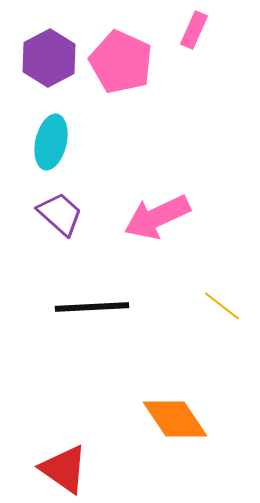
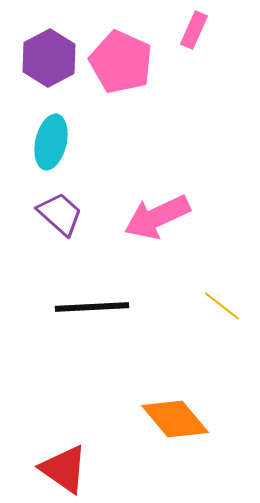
orange diamond: rotated 6 degrees counterclockwise
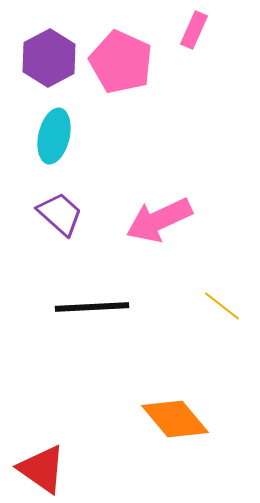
cyan ellipse: moved 3 px right, 6 px up
pink arrow: moved 2 px right, 3 px down
red triangle: moved 22 px left
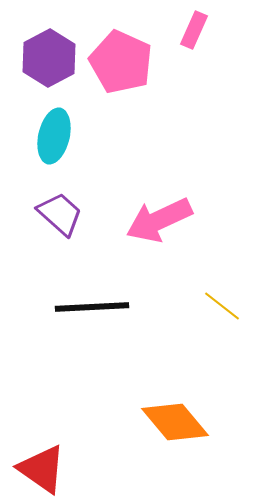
orange diamond: moved 3 px down
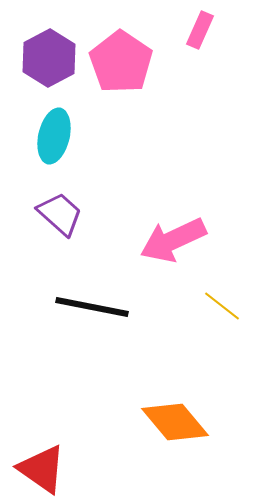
pink rectangle: moved 6 px right
pink pentagon: rotated 10 degrees clockwise
pink arrow: moved 14 px right, 20 px down
black line: rotated 14 degrees clockwise
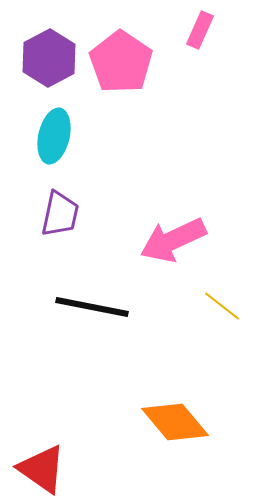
purple trapezoid: rotated 60 degrees clockwise
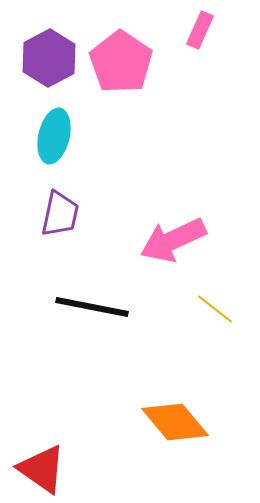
yellow line: moved 7 px left, 3 px down
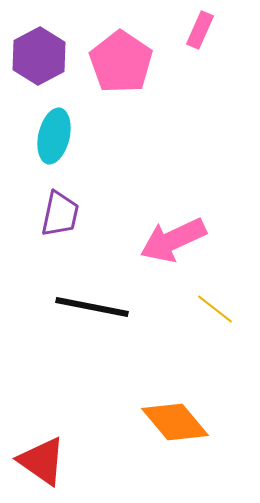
purple hexagon: moved 10 px left, 2 px up
red triangle: moved 8 px up
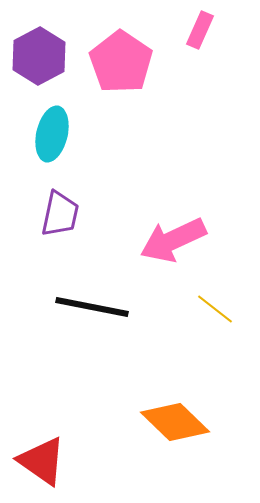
cyan ellipse: moved 2 px left, 2 px up
orange diamond: rotated 6 degrees counterclockwise
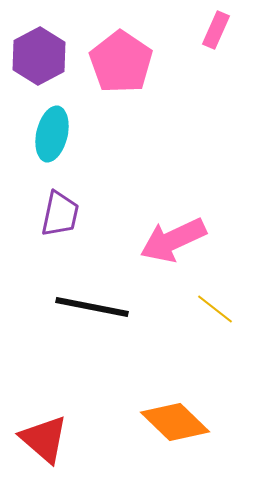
pink rectangle: moved 16 px right
red triangle: moved 2 px right, 22 px up; rotated 6 degrees clockwise
